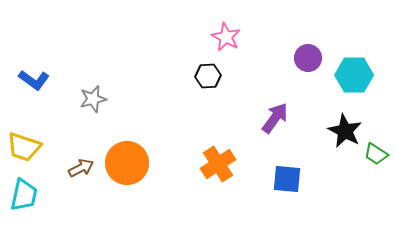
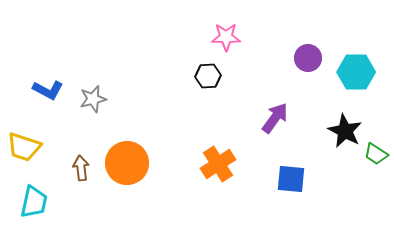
pink star: rotated 28 degrees counterclockwise
cyan hexagon: moved 2 px right, 3 px up
blue L-shape: moved 14 px right, 10 px down; rotated 8 degrees counterclockwise
brown arrow: rotated 70 degrees counterclockwise
blue square: moved 4 px right
cyan trapezoid: moved 10 px right, 7 px down
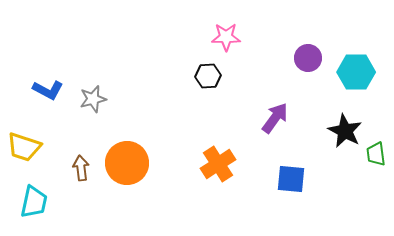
green trapezoid: rotated 50 degrees clockwise
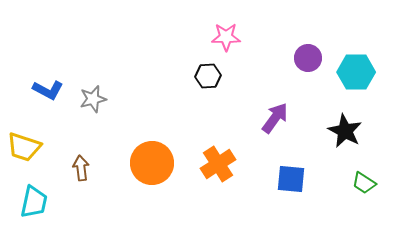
green trapezoid: moved 12 px left, 29 px down; rotated 50 degrees counterclockwise
orange circle: moved 25 px right
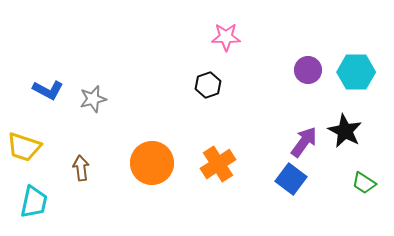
purple circle: moved 12 px down
black hexagon: moved 9 px down; rotated 15 degrees counterclockwise
purple arrow: moved 29 px right, 24 px down
blue square: rotated 32 degrees clockwise
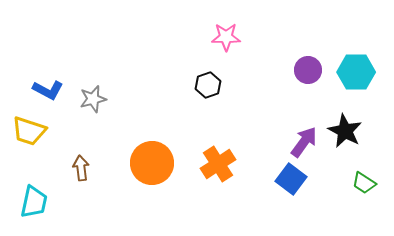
yellow trapezoid: moved 5 px right, 16 px up
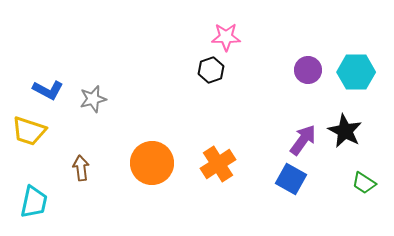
black hexagon: moved 3 px right, 15 px up
purple arrow: moved 1 px left, 2 px up
blue square: rotated 8 degrees counterclockwise
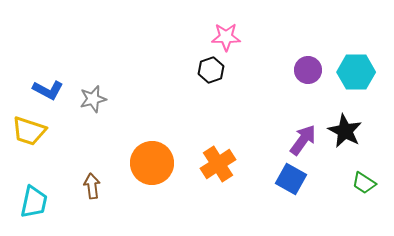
brown arrow: moved 11 px right, 18 px down
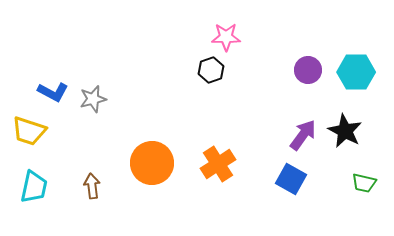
blue L-shape: moved 5 px right, 2 px down
purple arrow: moved 5 px up
green trapezoid: rotated 20 degrees counterclockwise
cyan trapezoid: moved 15 px up
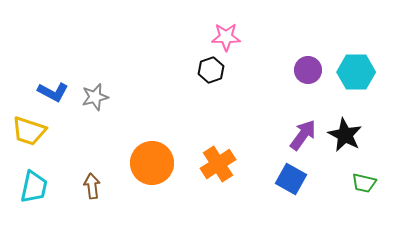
gray star: moved 2 px right, 2 px up
black star: moved 4 px down
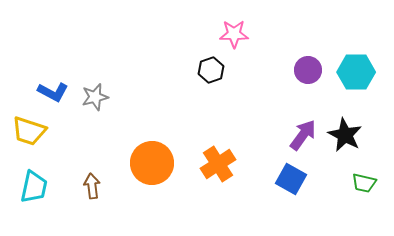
pink star: moved 8 px right, 3 px up
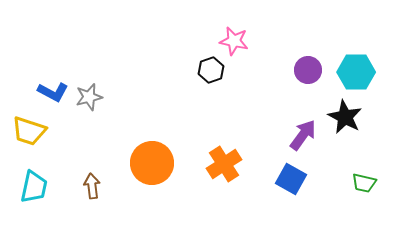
pink star: moved 7 px down; rotated 12 degrees clockwise
gray star: moved 6 px left
black star: moved 18 px up
orange cross: moved 6 px right
